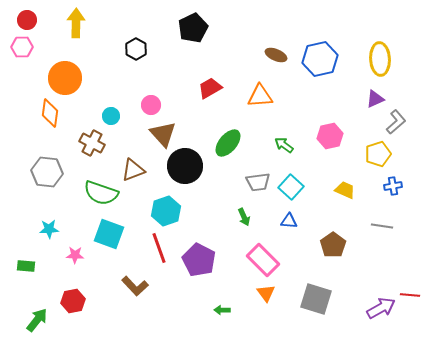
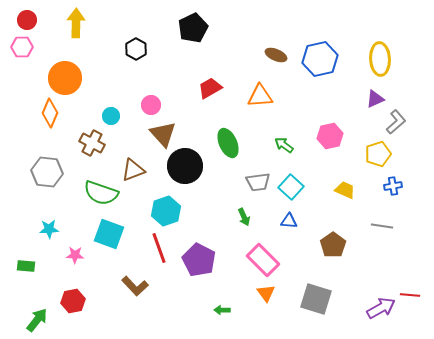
orange diamond at (50, 113): rotated 16 degrees clockwise
green ellipse at (228, 143): rotated 64 degrees counterclockwise
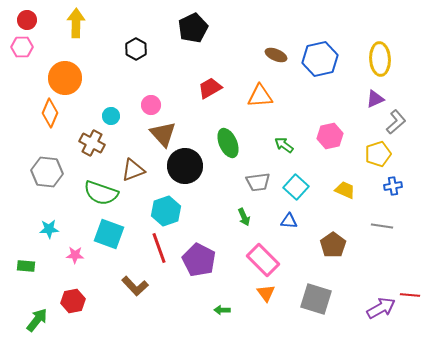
cyan square at (291, 187): moved 5 px right
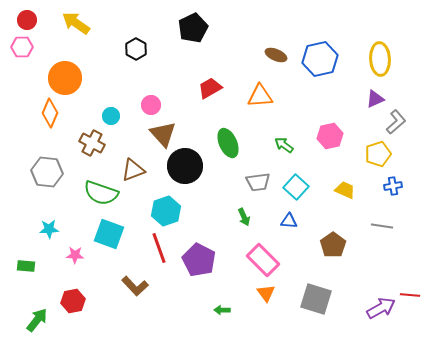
yellow arrow at (76, 23): rotated 56 degrees counterclockwise
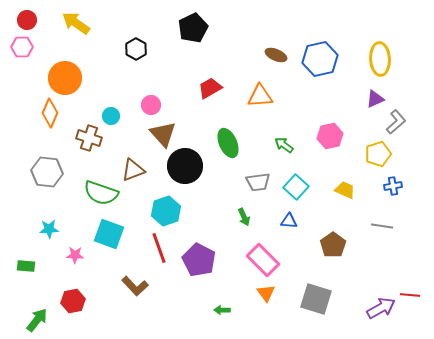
brown cross at (92, 143): moved 3 px left, 5 px up; rotated 10 degrees counterclockwise
